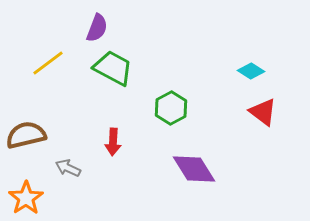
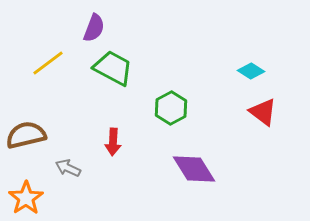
purple semicircle: moved 3 px left
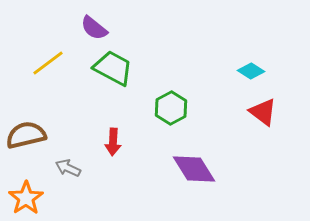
purple semicircle: rotated 108 degrees clockwise
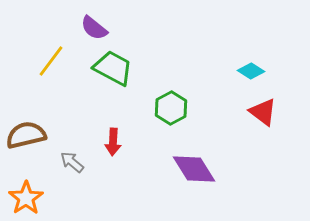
yellow line: moved 3 px right, 2 px up; rotated 16 degrees counterclockwise
gray arrow: moved 4 px right, 6 px up; rotated 15 degrees clockwise
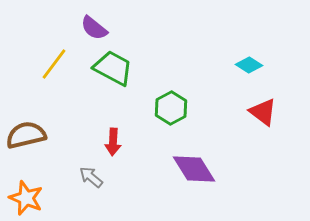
yellow line: moved 3 px right, 3 px down
cyan diamond: moved 2 px left, 6 px up
gray arrow: moved 19 px right, 15 px down
orange star: rotated 16 degrees counterclockwise
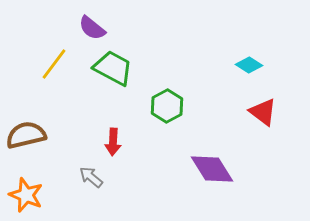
purple semicircle: moved 2 px left
green hexagon: moved 4 px left, 2 px up
purple diamond: moved 18 px right
orange star: moved 3 px up
